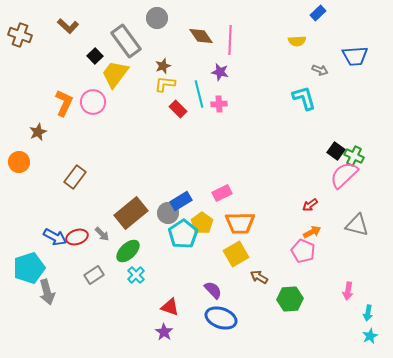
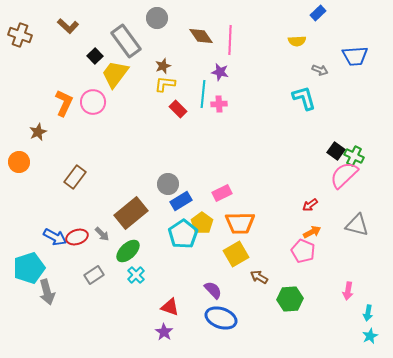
cyan line at (199, 94): moved 4 px right; rotated 20 degrees clockwise
gray circle at (168, 213): moved 29 px up
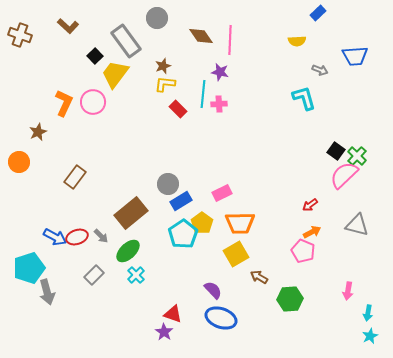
green cross at (354, 156): moved 3 px right; rotated 18 degrees clockwise
gray arrow at (102, 234): moved 1 px left, 2 px down
gray rectangle at (94, 275): rotated 12 degrees counterclockwise
red triangle at (170, 307): moved 3 px right, 7 px down
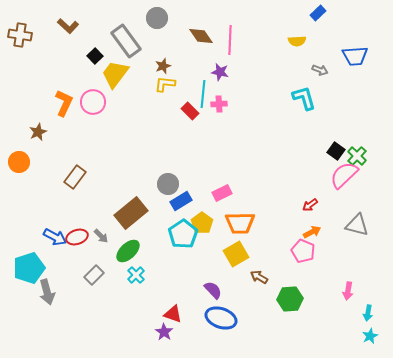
brown cross at (20, 35): rotated 10 degrees counterclockwise
red rectangle at (178, 109): moved 12 px right, 2 px down
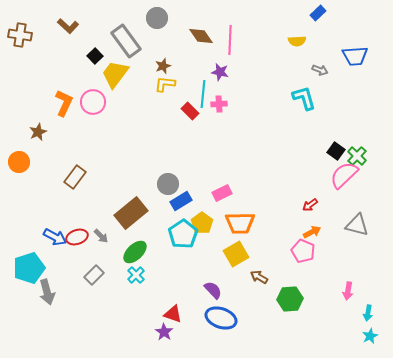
green ellipse at (128, 251): moved 7 px right, 1 px down
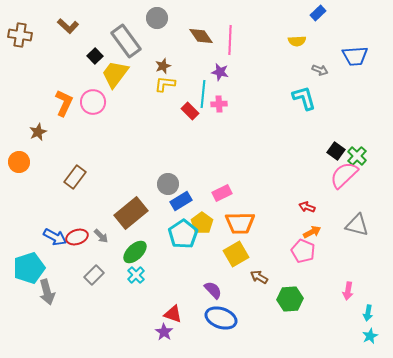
red arrow at (310, 205): moved 3 px left, 2 px down; rotated 56 degrees clockwise
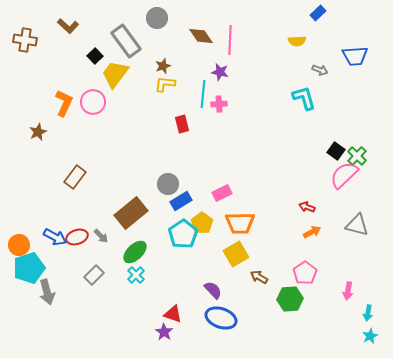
brown cross at (20, 35): moved 5 px right, 5 px down
red rectangle at (190, 111): moved 8 px left, 13 px down; rotated 30 degrees clockwise
orange circle at (19, 162): moved 83 px down
pink pentagon at (303, 251): moved 2 px right, 22 px down; rotated 15 degrees clockwise
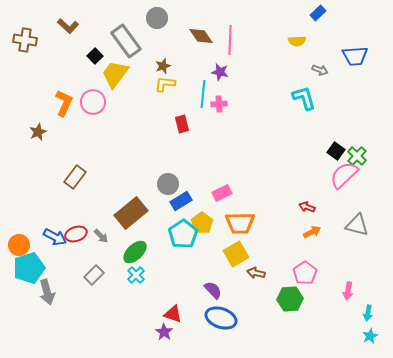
red ellipse at (77, 237): moved 1 px left, 3 px up
brown arrow at (259, 277): moved 3 px left, 4 px up; rotated 18 degrees counterclockwise
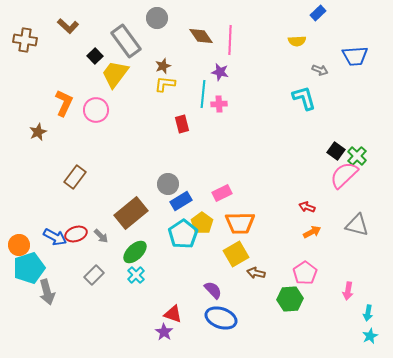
pink circle at (93, 102): moved 3 px right, 8 px down
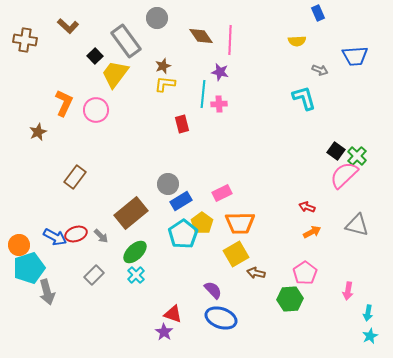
blue rectangle at (318, 13): rotated 70 degrees counterclockwise
